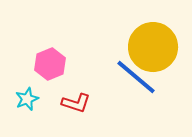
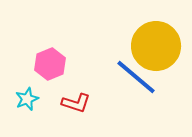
yellow circle: moved 3 px right, 1 px up
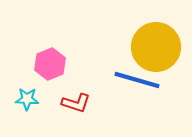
yellow circle: moved 1 px down
blue line: moved 1 px right, 3 px down; rotated 24 degrees counterclockwise
cyan star: rotated 25 degrees clockwise
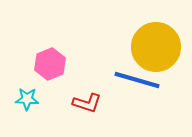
red L-shape: moved 11 px right
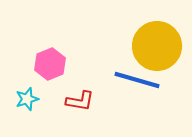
yellow circle: moved 1 px right, 1 px up
cyan star: rotated 20 degrees counterclockwise
red L-shape: moved 7 px left, 2 px up; rotated 8 degrees counterclockwise
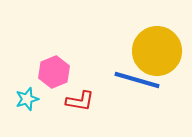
yellow circle: moved 5 px down
pink hexagon: moved 4 px right, 8 px down
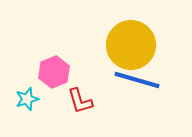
yellow circle: moved 26 px left, 6 px up
red L-shape: rotated 64 degrees clockwise
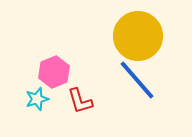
yellow circle: moved 7 px right, 9 px up
blue line: rotated 33 degrees clockwise
cyan star: moved 10 px right
